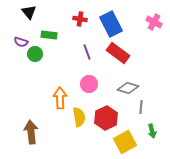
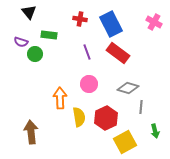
green arrow: moved 3 px right
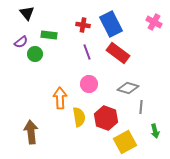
black triangle: moved 2 px left, 1 px down
red cross: moved 3 px right, 6 px down
purple semicircle: rotated 56 degrees counterclockwise
red hexagon: rotated 15 degrees counterclockwise
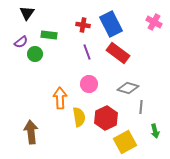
black triangle: rotated 14 degrees clockwise
red hexagon: rotated 15 degrees clockwise
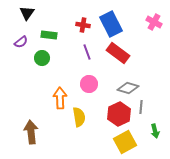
green circle: moved 7 px right, 4 px down
red hexagon: moved 13 px right, 4 px up
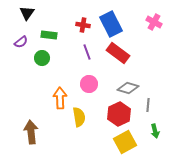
gray line: moved 7 px right, 2 px up
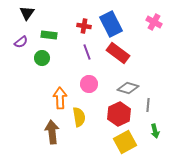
red cross: moved 1 px right, 1 px down
brown arrow: moved 21 px right
